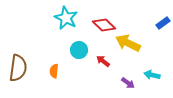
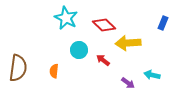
blue rectangle: rotated 32 degrees counterclockwise
yellow arrow: rotated 30 degrees counterclockwise
red arrow: moved 1 px up
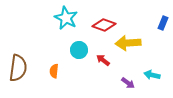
red diamond: rotated 25 degrees counterclockwise
